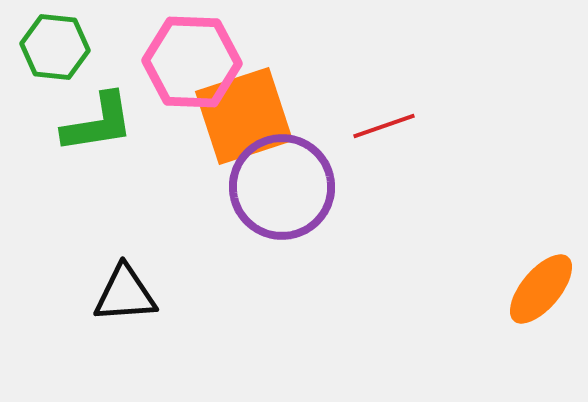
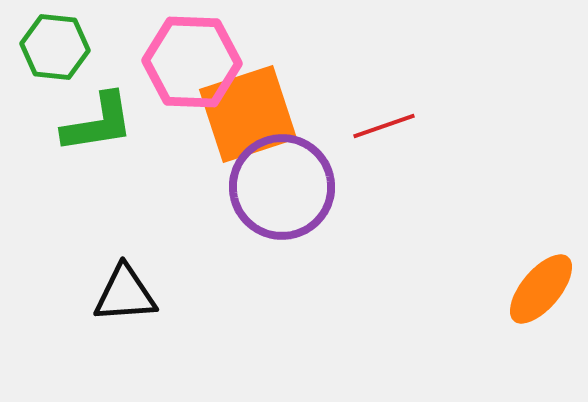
orange square: moved 4 px right, 2 px up
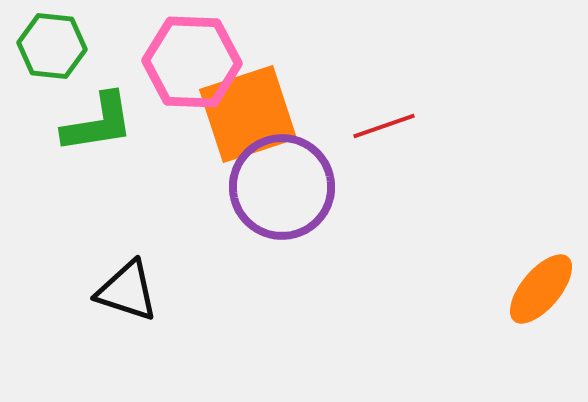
green hexagon: moved 3 px left, 1 px up
black triangle: moved 2 px right, 3 px up; rotated 22 degrees clockwise
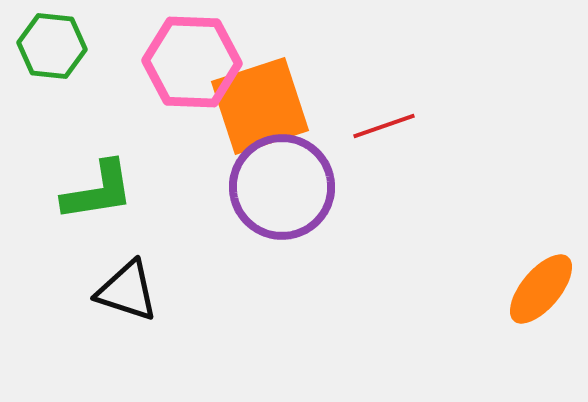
orange square: moved 12 px right, 8 px up
green L-shape: moved 68 px down
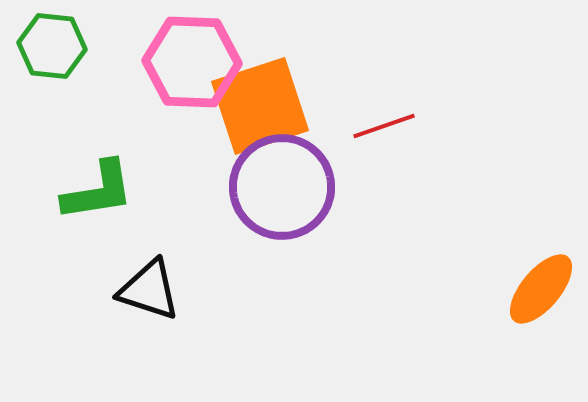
black triangle: moved 22 px right, 1 px up
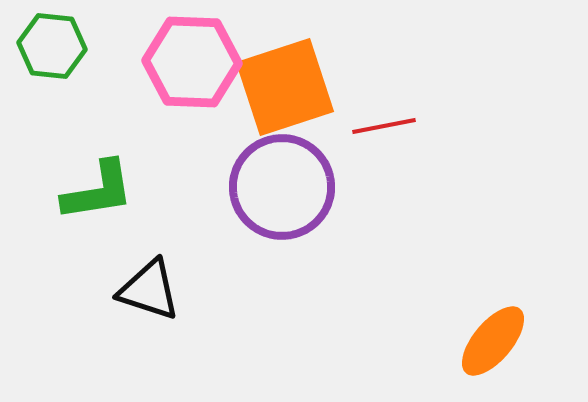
orange square: moved 25 px right, 19 px up
red line: rotated 8 degrees clockwise
orange ellipse: moved 48 px left, 52 px down
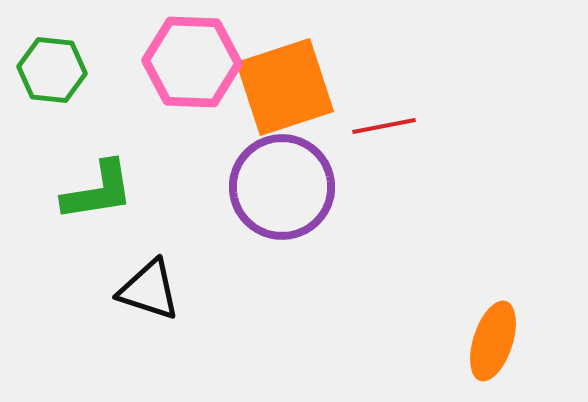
green hexagon: moved 24 px down
orange ellipse: rotated 22 degrees counterclockwise
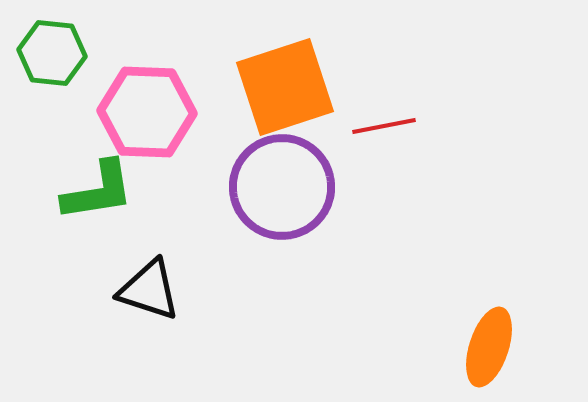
pink hexagon: moved 45 px left, 50 px down
green hexagon: moved 17 px up
orange ellipse: moved 4 px left, 6 px down
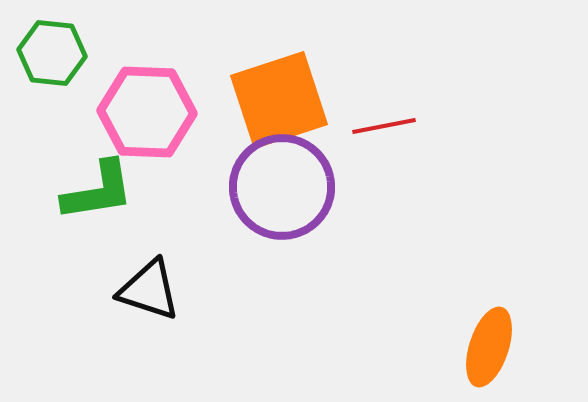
orange square: moved 6 px left, 13 px down
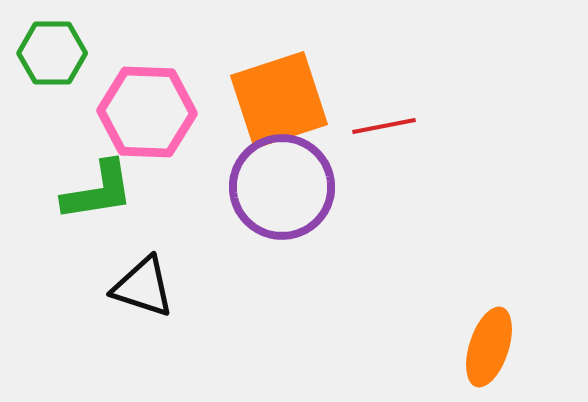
green hexagon: rotated 6 degrees counterclockwise
black triangle: moved 6 px left, 3 px up
